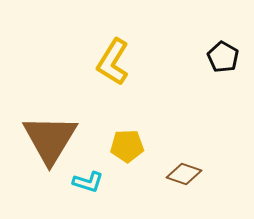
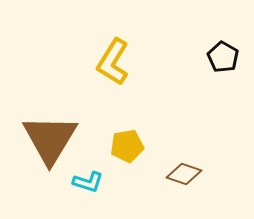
yellow pentagon: rotated 8 degrees counterclockwise
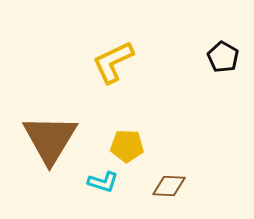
yellow L-shape: rotated 33 degrees clockwise
yellow pentagon: rotated 12 degrees clockwise
brown diamond: moved 15 px left, 12 px down; rotated 16 degrees counterclockwise
cyan L-shape: moved 15 px right
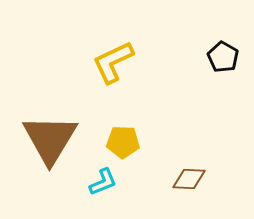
yellow pentagon: moved 4 px left, 4 px up
cyan L-shape: rotated 40 degrees counterclockwise
brown diamond: moved 20 px right, 7 px up
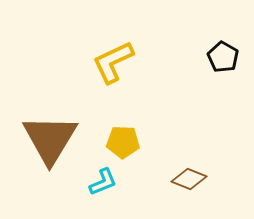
brown diamond: rotated 20 degrees clockwise
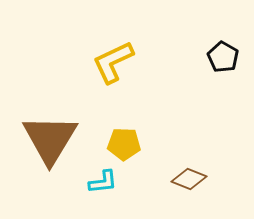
yellow pentagon: moved 1 px right, 2 px down
cyan L-shape: rotated 16 degrees clockwise
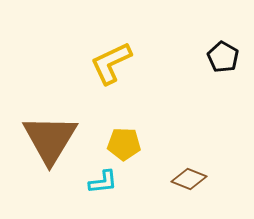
yellow L-shape: moved 2 px left, 1 px down
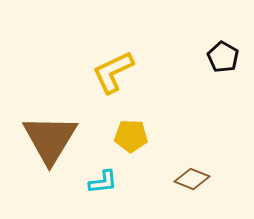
yellow L-shape: moved 2 px right, 9 px down
yellow pentagon: moved 7 px right, 8 px up
brown diamond: moved 3 px right
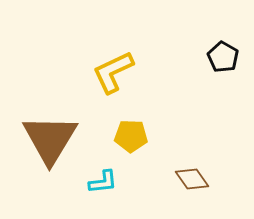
brown diamond: rotated 32 degrees clockwise
